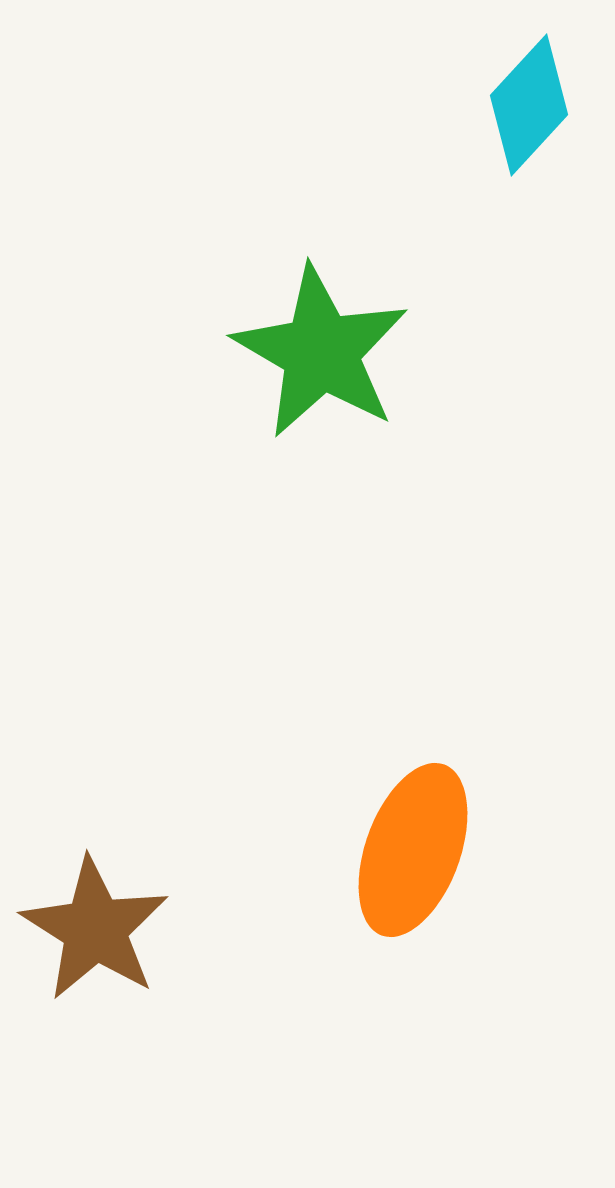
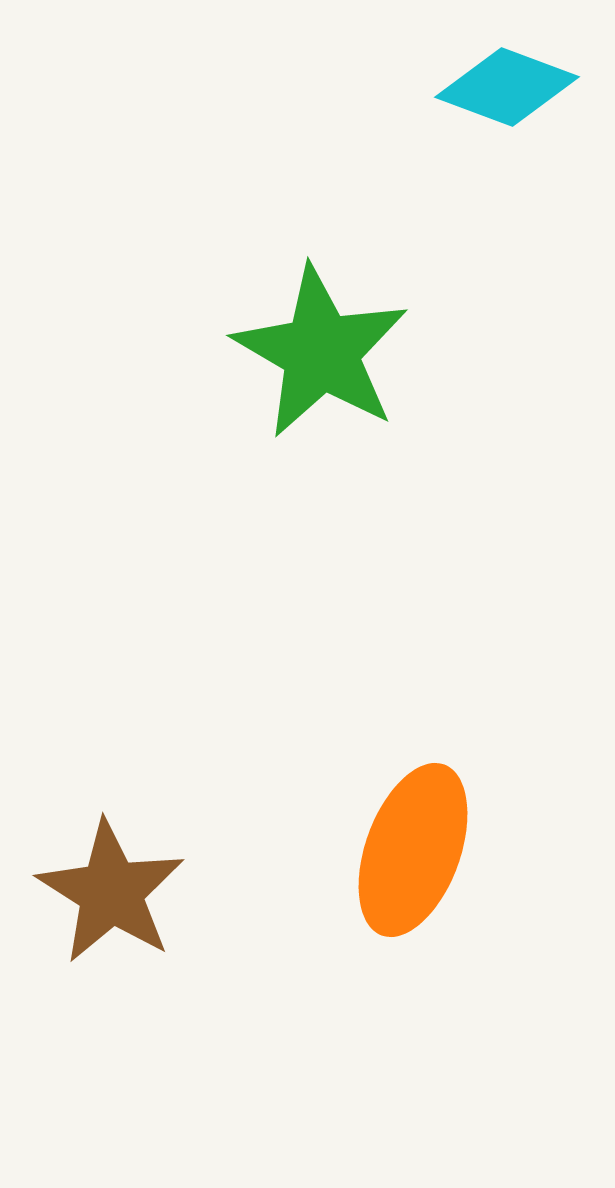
cyan diamond: moved 22 px left, 18 px up; rotated 68 degrees clockwise
brown star: moved 16 px right, 37 px up
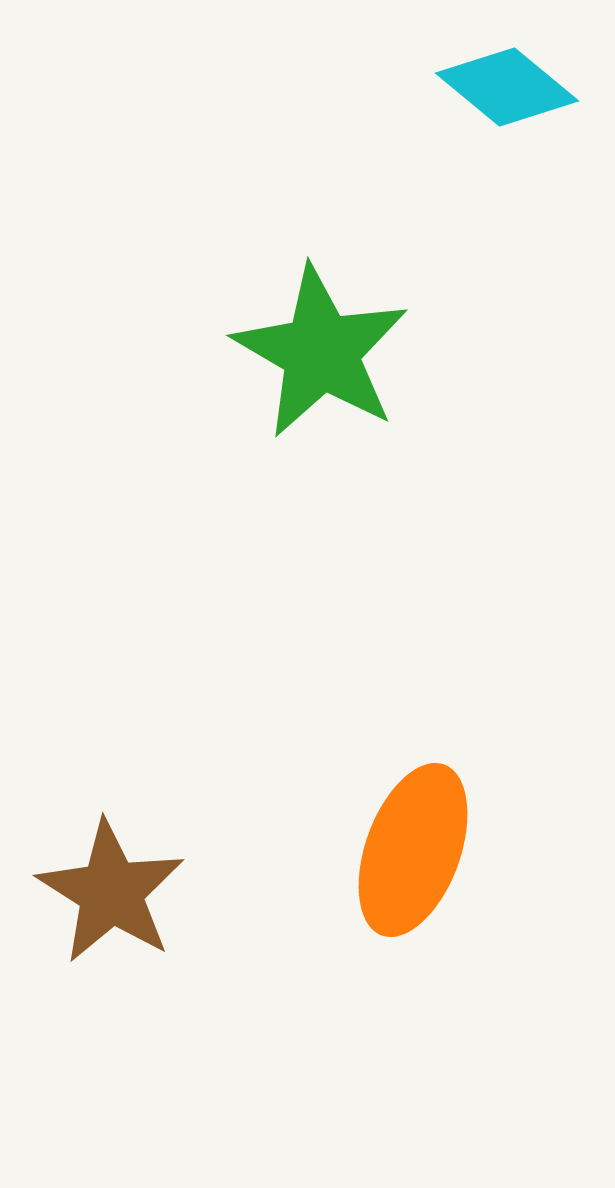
cyan diamond: rotated 19 degrees clockwise
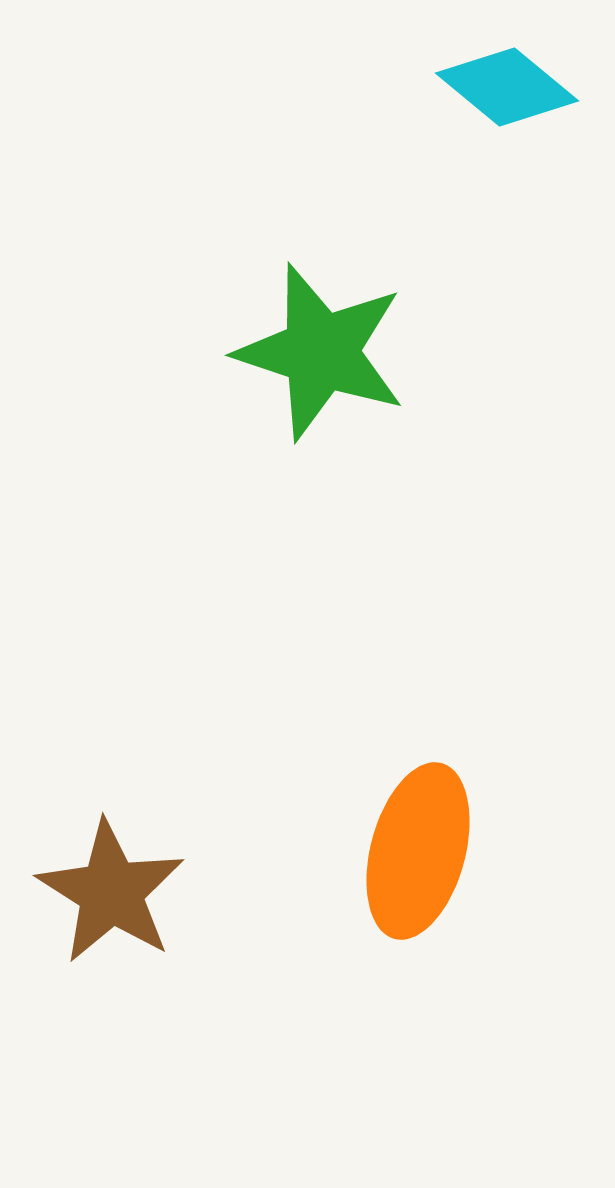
green star: rotated 12 degrees counterclockwise
orange ellipse: moved 5 px right, 1 px down; rotated 5 degrees counterclockwise
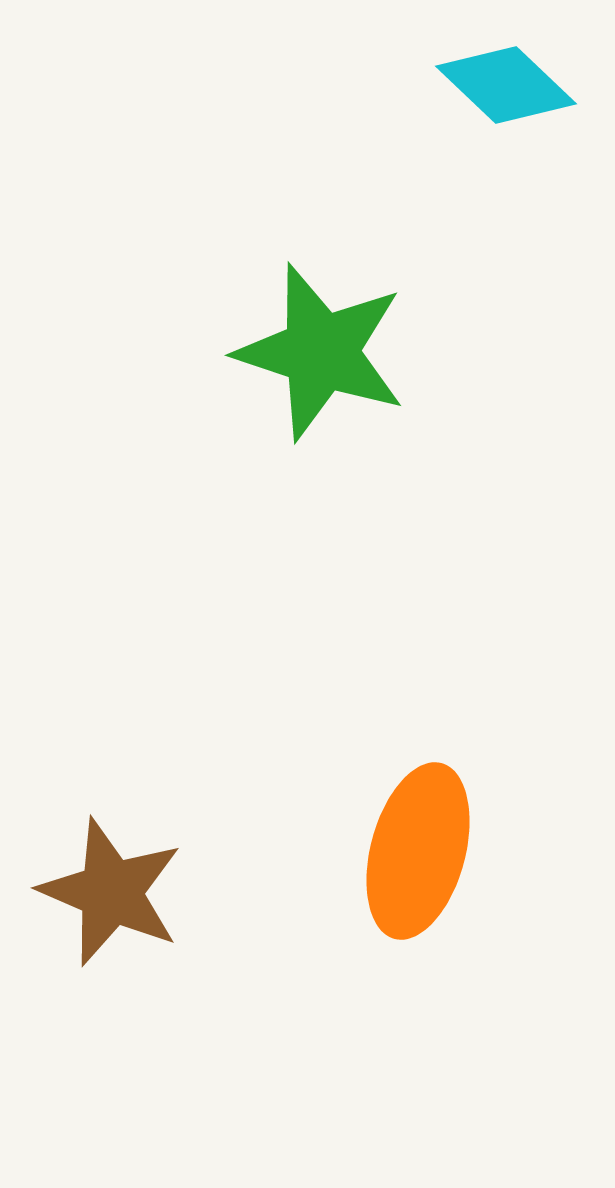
cyan diamond: moved 1 px left, 2 px up; rotated 4 degrees clockwise
brown star: rotated 9 degrees counterclockwise
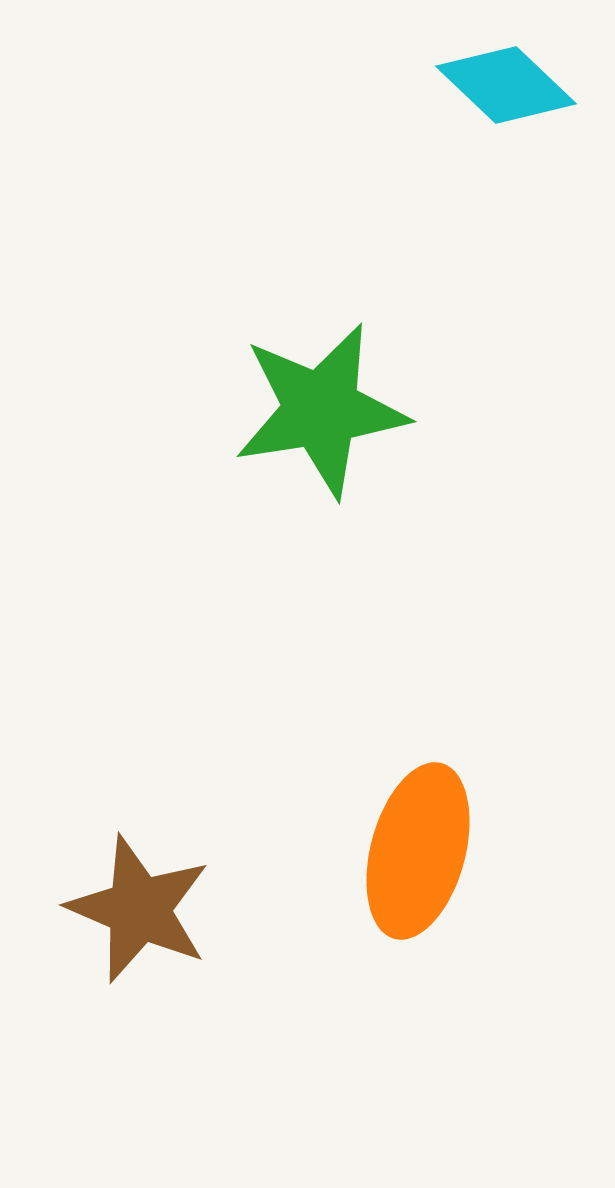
green star: moved 58 px down; rotated 27 degrees counterclockwise
brown star: moved 28 px right, 17 px down
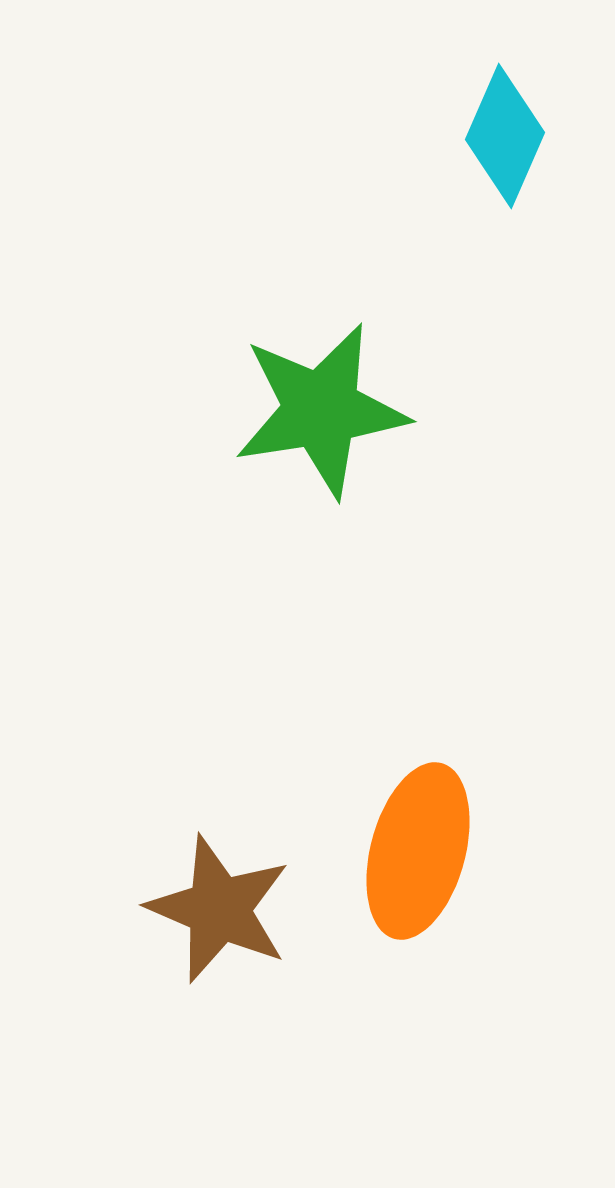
cyan diamond: moved 1 px left, 51 px down; rotated 70 degrees clockwise
brown star: moved 80 px right
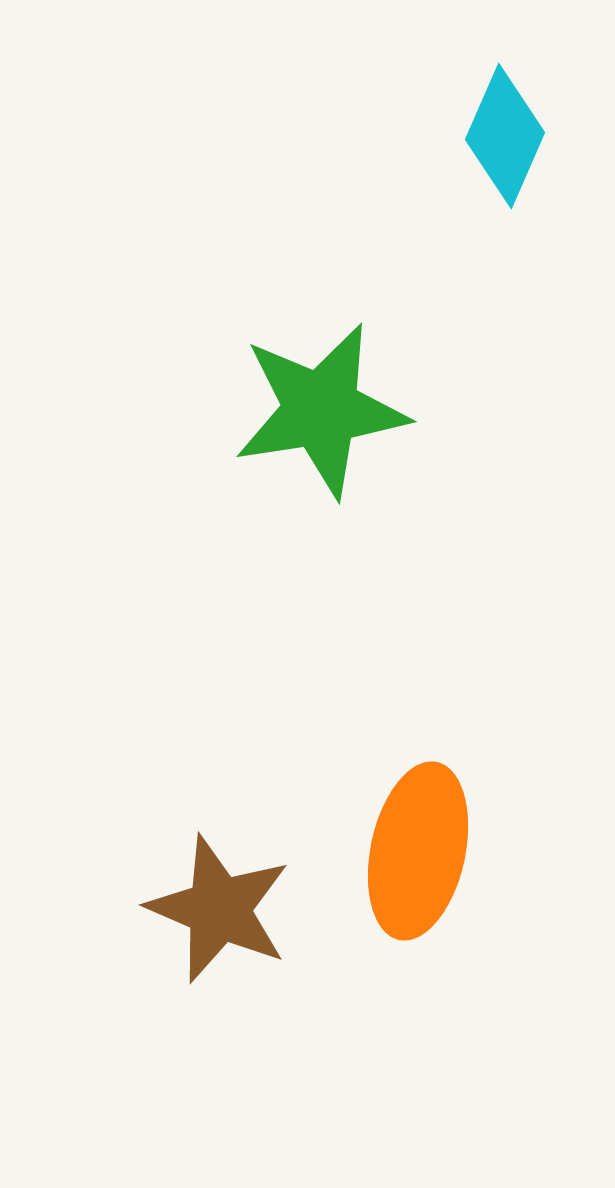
orange ellipse: rotated 3 degrees counterclockwise
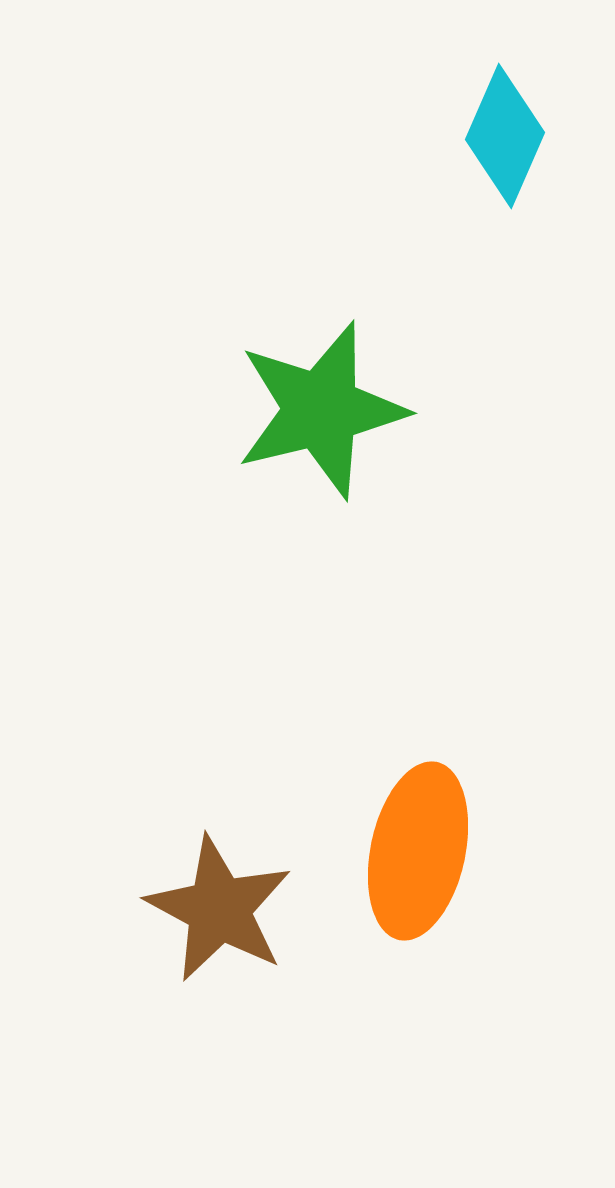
green star: rotated 5 degrees counterclockwise
brown star: rotated 5 degrees clockwise
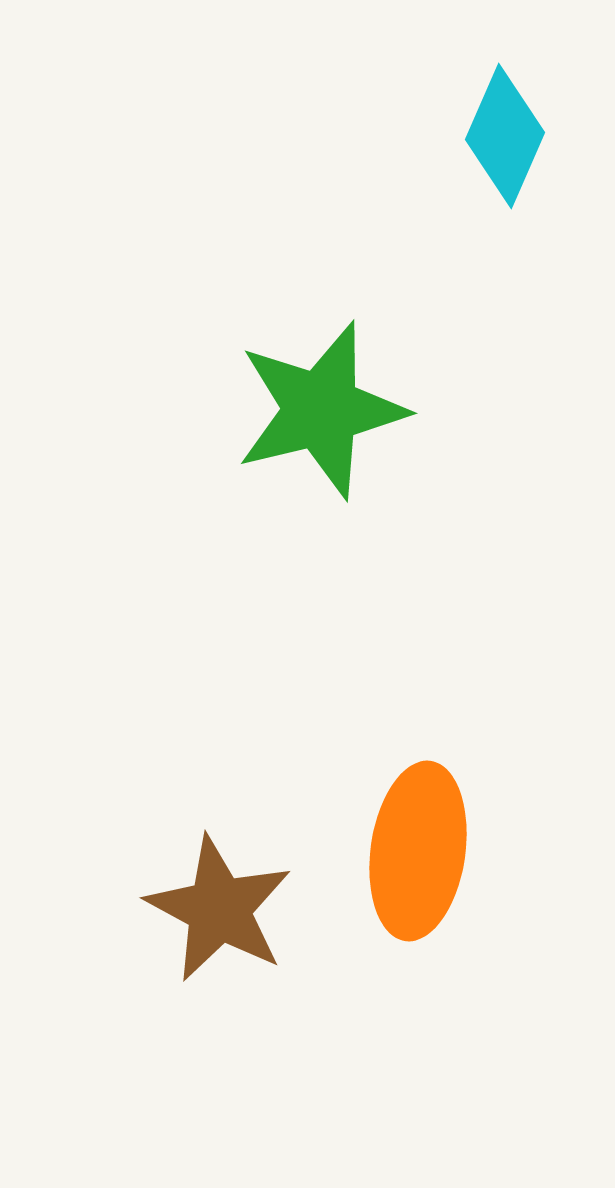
orange ellipse: rotated 4 degrees counterclockwise
